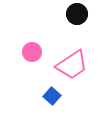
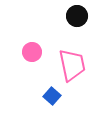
black circle: moved 2 px down
pink trapezoid: rotated 68 degrees counterclockwise
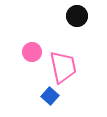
pink trapezoid: moved 9 px left, 2 px down
blue square: moved 2 px left
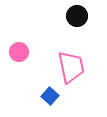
pink circle: moved 13 px left
pink trapezoid: moved 8 px right
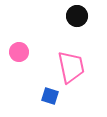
blue square: rotated 24 degrees counterclockwise
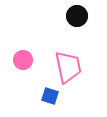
pink circle: moved 4 px right, 8 px down
pink trapezoid: moved 3 px left
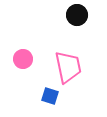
black circle: moved 1 px up
pink circle: moved 1 px up
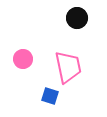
black circle: moved 3 px down
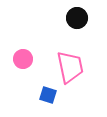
pink trapezoid: moved 2 px right
blue square: moved 2 px left, 1 px up
